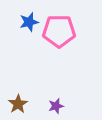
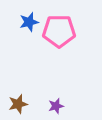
brown star: rotated 18 degrees clockwise
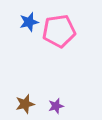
pink pentagon: rotated 8 degrees counterclockwise
brown star: moved 7 px right
